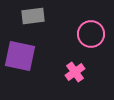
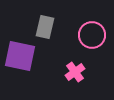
gray rectangle: moved 12 px right, 11 px down; rotated 70 degrees counterclockwise
pink circle: moved 1 px right, 1 px down
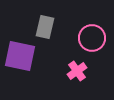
pink circle: moved 3 px down
pink cross: moved 2 px right, 1 px up
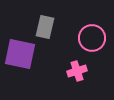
purple square: moved 2 px up
pink cross: rotated 18 degrees clockwise
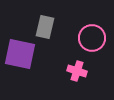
pink cross: rotated 36 degrees clockwise
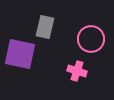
pink circle: moved 1 px left, 1 px down
